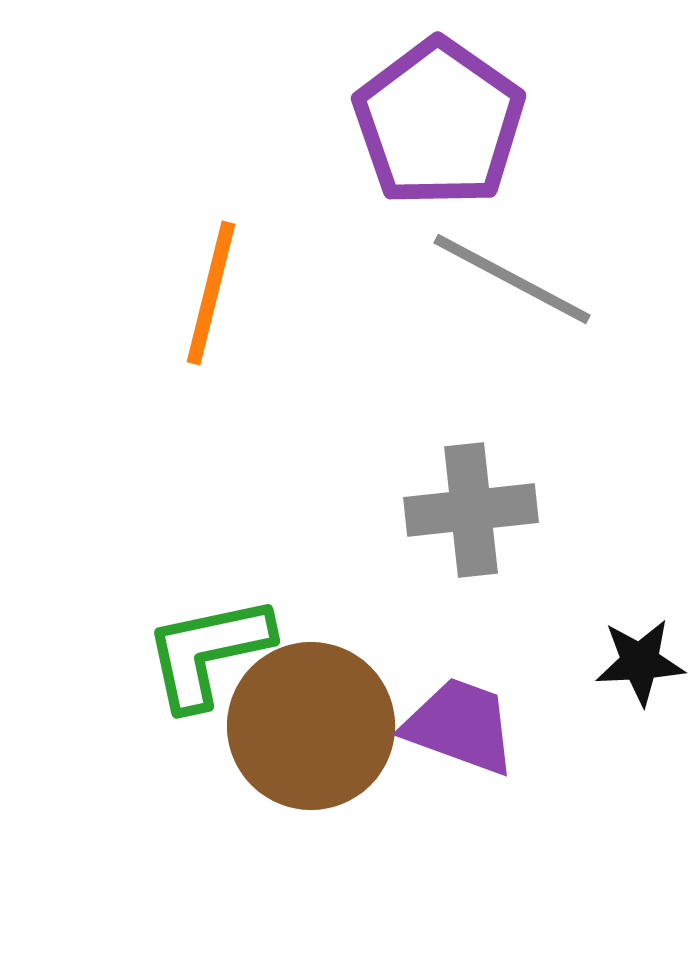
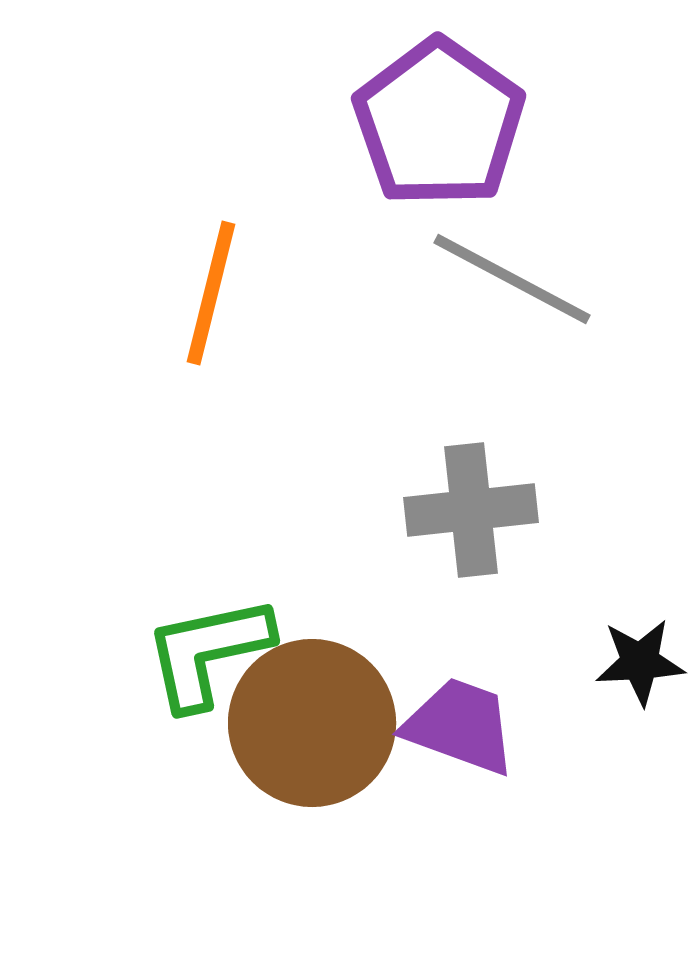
brown circle: moved 1 px right, 3 px up
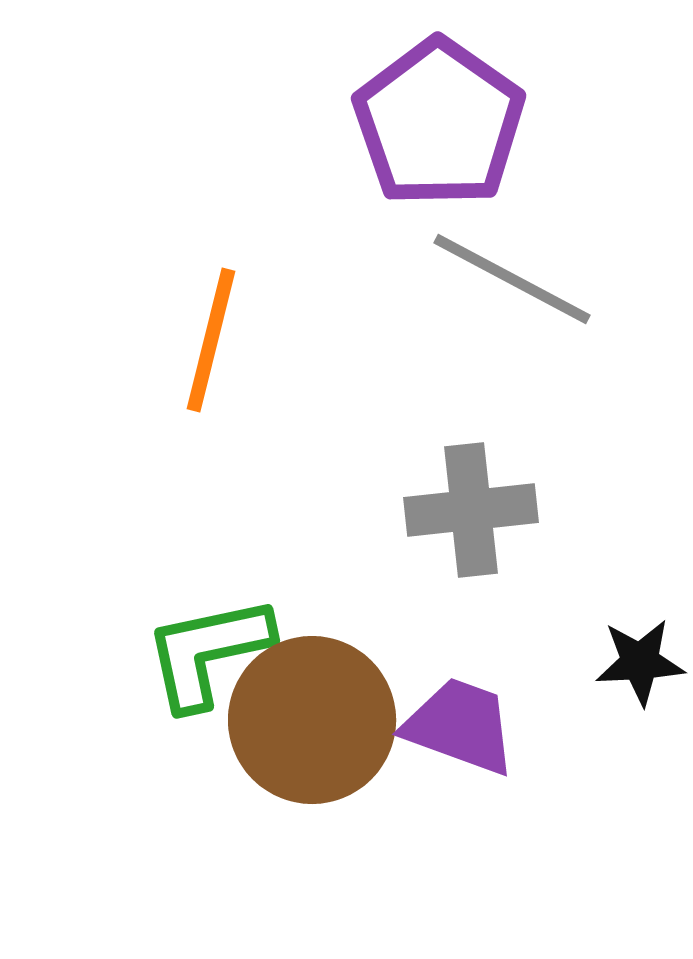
orange line: moved 47 px down
brown circle: moved 3 px up
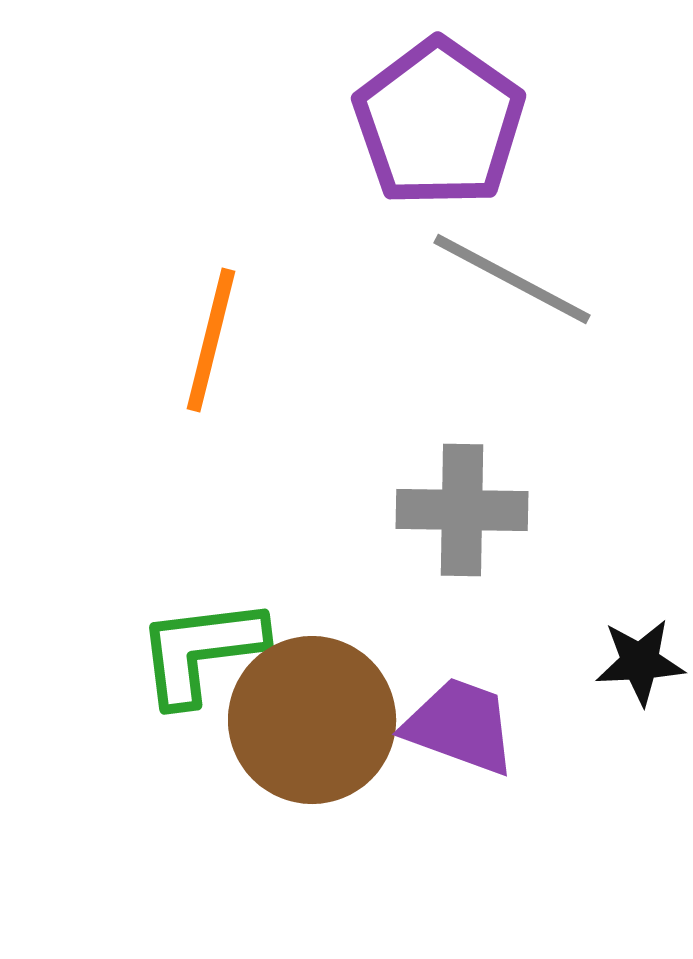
gray cross: moved 9 px left; rotated 7 degrees clockwise
green L-shape: moved 7 px left, 1 px up; rotated 5 degrees clockwise
